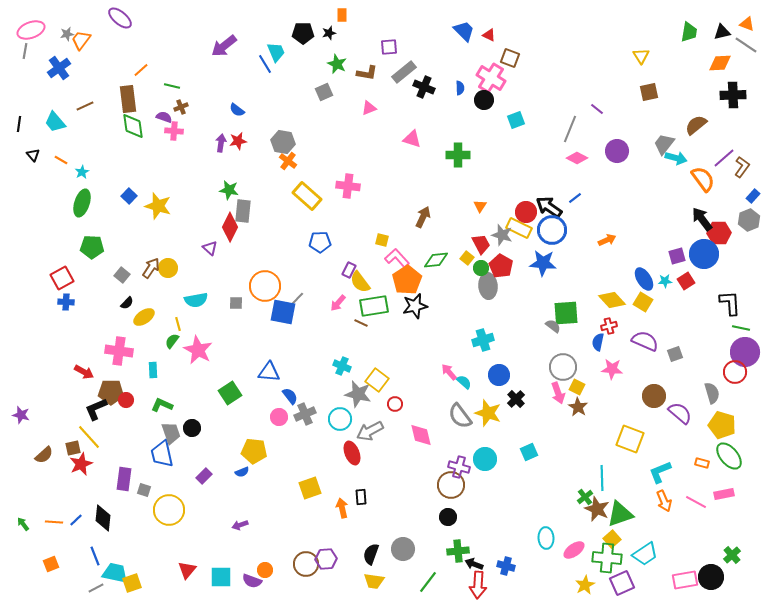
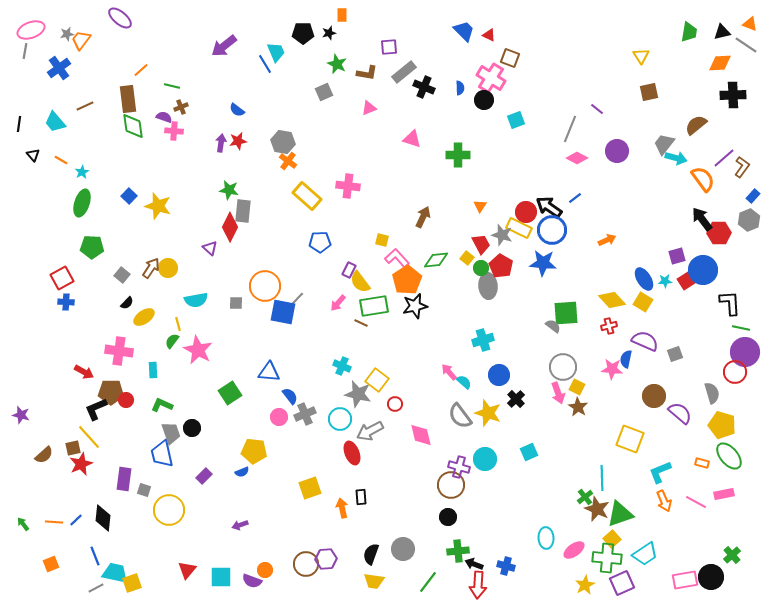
orange triangle at (747, 24): moved 3 px right
blue circle at (704, 254): moved 1 px left, 16 px down
blue semicircle at (598, 342): moved 28 px right, 17 px down
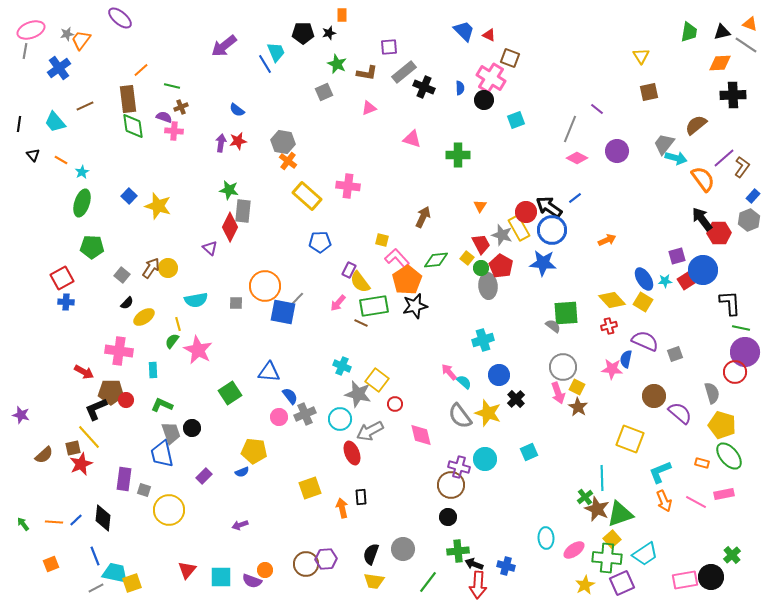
yellow rectangle at (519, 228): rotated 35 degrees clockwise
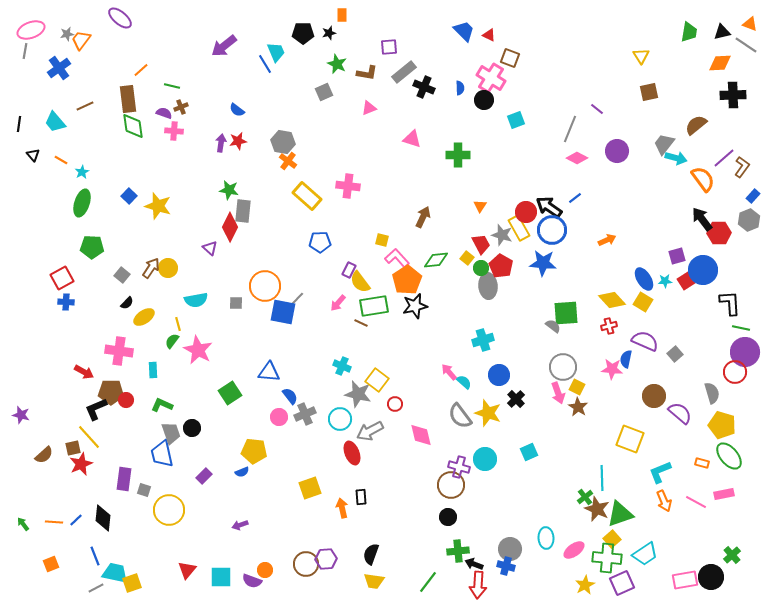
purple semicircle at (164, 117): moved 4 px up
gray square at (675, 354): rotated 21 degrees counterclockwise
gray circle at (403, 549): moved 107 px right
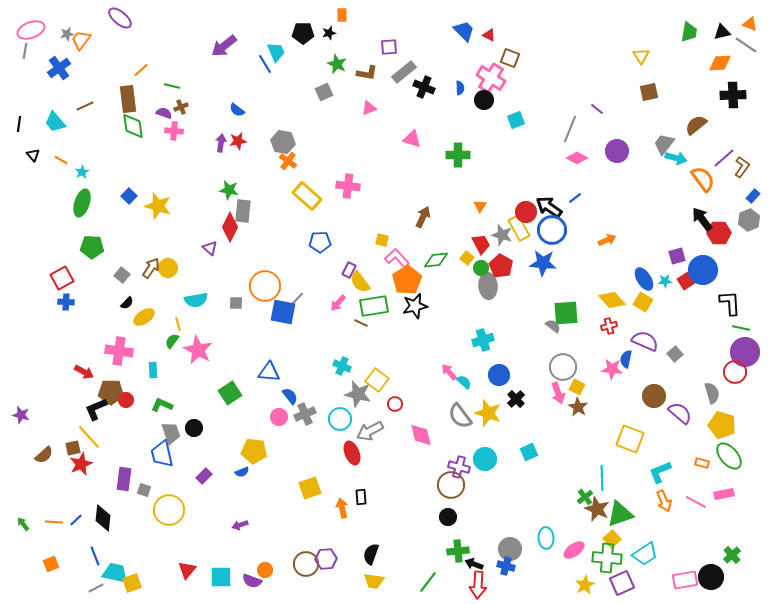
black circle at (192, 428): moved 2 px right
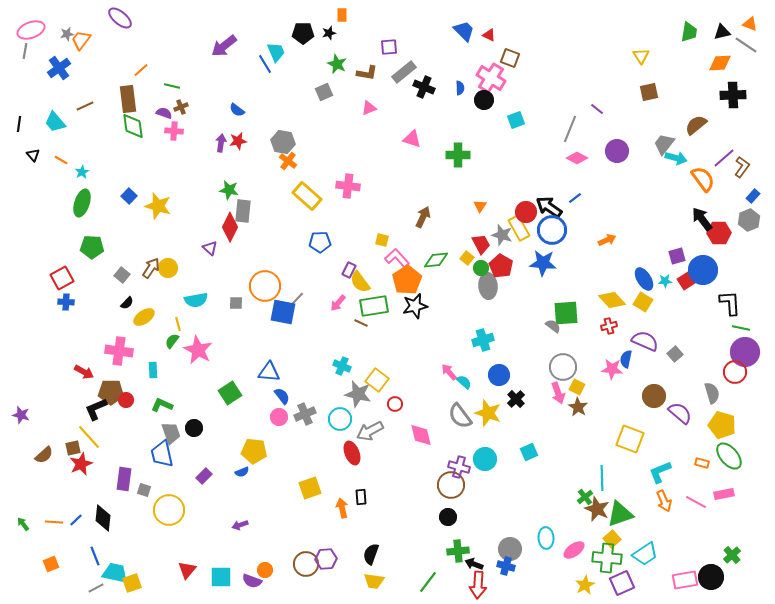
blue semicircle at (290, 396): moved 8 px left
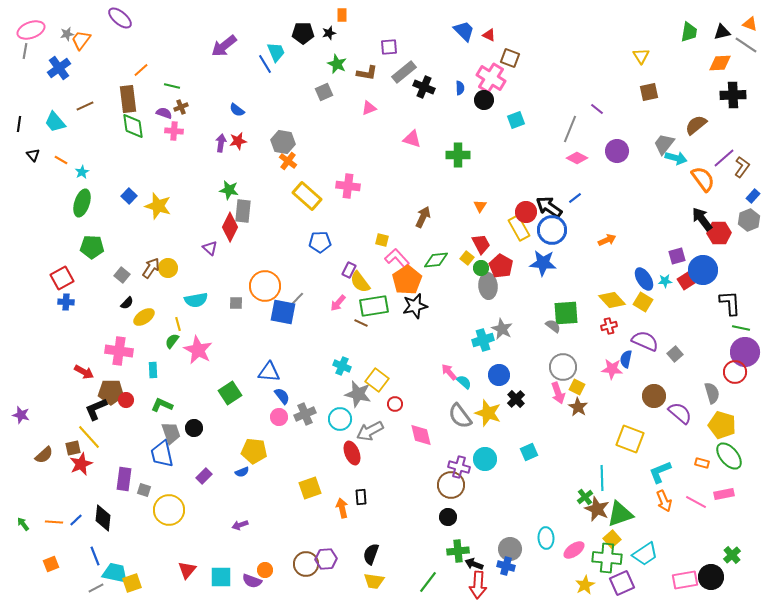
gray star at (502, 235): moved 94 px down; rotated 10 degrees clockwise
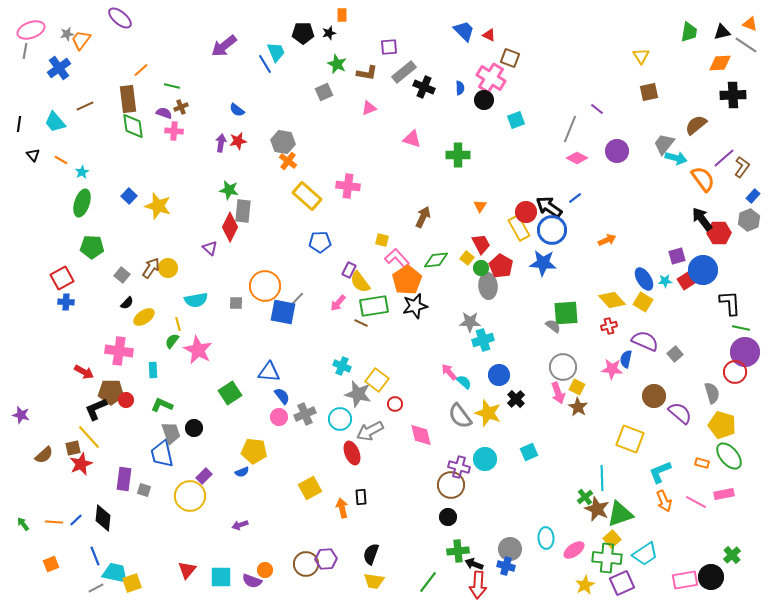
gray star at (502, 329): moved 32 px left, 7 px up; rotated 25 degrees counterclockwise
yellow square at (310, 488): rotated 10 degrees counterclockwise
yellow circle at (169, 510): moved 21 px right, 14 px up
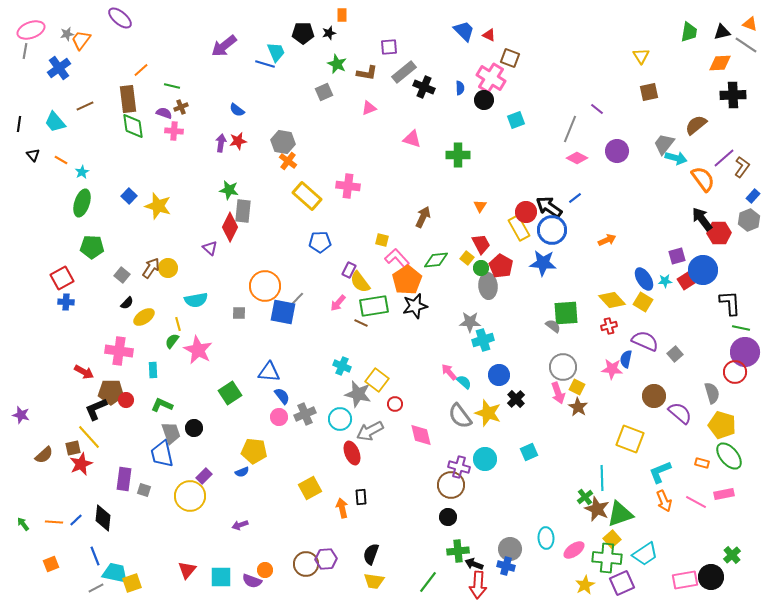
blue line at (265, 64): rotated 42 degrees counterclockwise
gray square at (236, 303): moved 3 px right, 10 px down
